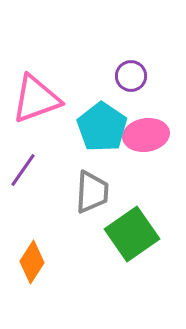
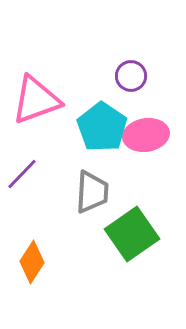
pink triangle: moved 1 px down
purple line: moved 1 px left, 4 px down; rotated 9 degrees clockwise
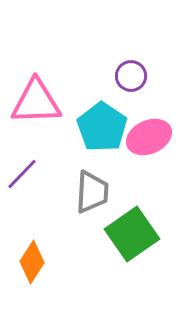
pink triangle: moved 2 px down; rotated 18 degrees clockwise
pink ellipse: moved 3 px right, 2 px down; rotated 15 degrees counterclockwise
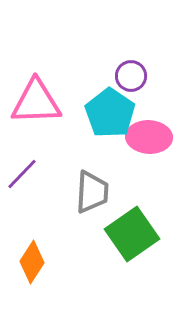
cyan pentagon: moved 8 px right, 14 px up
pink ellipse: rotated 27 degrees clockwise
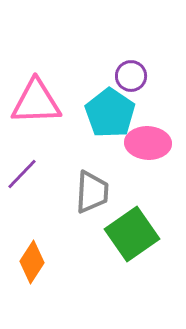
pink ellipse: moved 1 px left, 6 px down
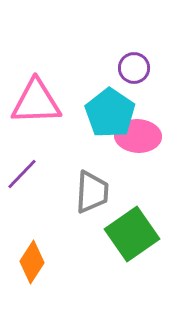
purple circle: moved 3 px right, 8 px up
pink ellipse: moved 10 px left, 7 px up
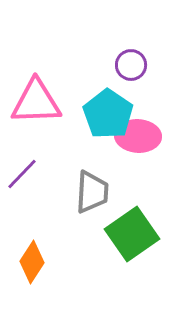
purple circle: moved 3 px left, 3 px up
cyan pentagon: moved 2 px left, 1 px down
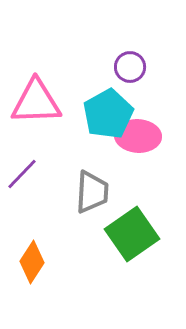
purple circle: moved 1 px left, 2 px down
cyan pentagon: rotated 9 degrees clockwise
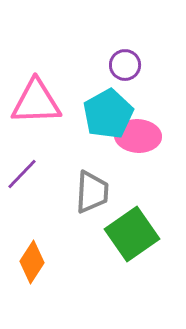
purple circle: moved 5 px left, 2 px up
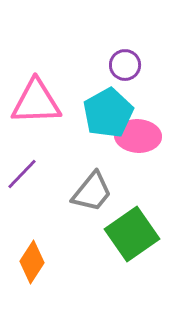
cyan pentagon: moved 1 px up
gray trapezoid: rotated 36 degrees clockwise
